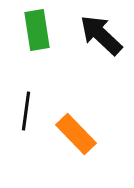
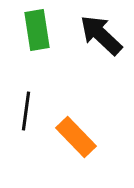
orange rectangle: moved 3 px down
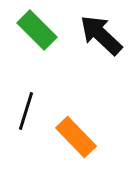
green rectangle: rotated 36 degrees counterclockwise
black line: rotated 9 degrees clockwise
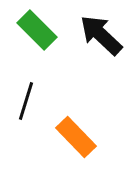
black line: moved 10 px up
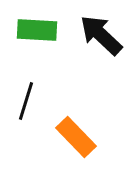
green rectangle: rotated 42 degrees counterclockwise
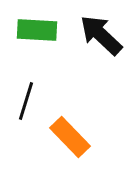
orange rectangle: moved 6 px left
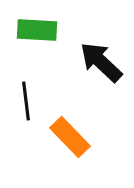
black arrow: moved 27 px down
black line: rotated 24 degrees counterclockwise
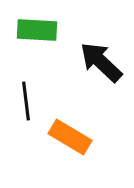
orange rectangle: rotated 15 degrees counterclockwise
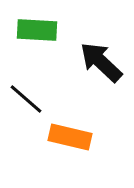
black line: moved 2 px up; rotated 42 degrees counterclockwise
orange rectangle: rotated 18 degrees counterclockwise
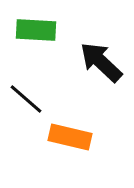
green rectangle: moved 1 px left
